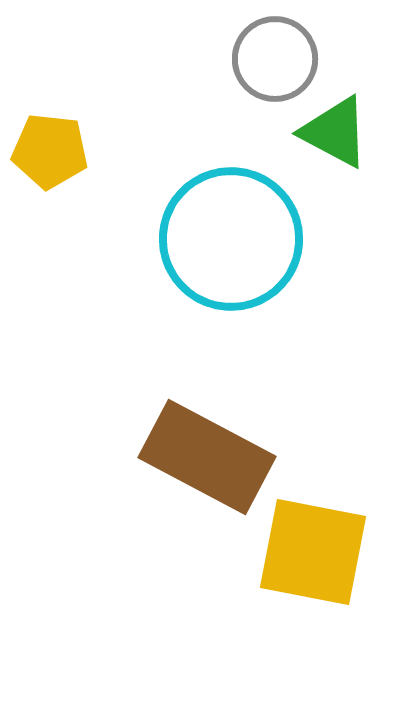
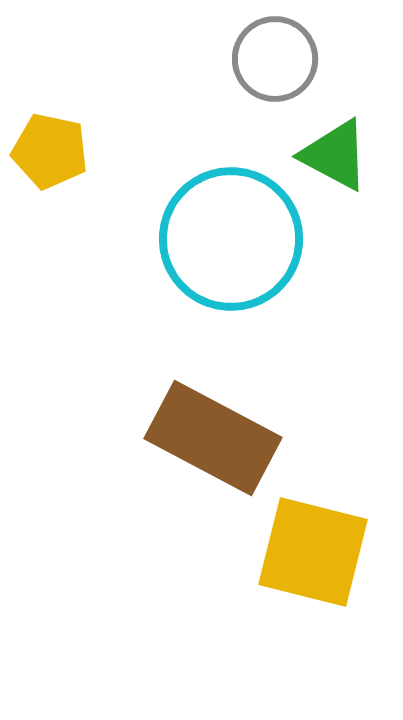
green triangle: moved 23 px down
yellow pentagon: rotated 6 degrees clockwise
brown rectangle: moved 6 px right, 19 px up
yellow square: rotated 3 degrees clockwise
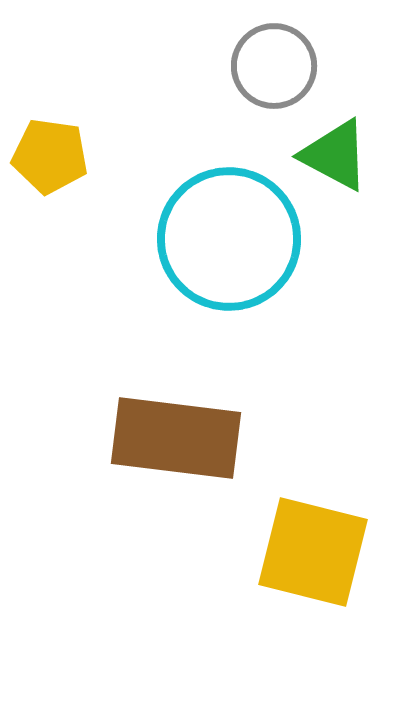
gray circle: moved 1 px left, 7 px down
yellow pentagon: moved 5 px down; rotated 4 degrees counterclockwise
cyan circle: moved 2 px left
brown rectangle: moved 37 px left; rotated 21 degrees counterclockwise
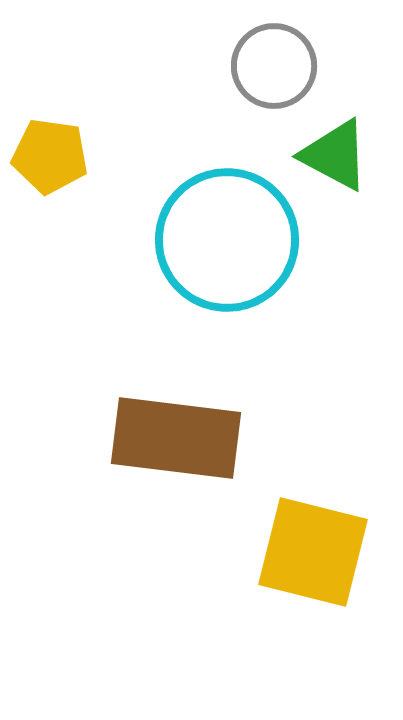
cyan circle: moved 2 px left, 1 px down
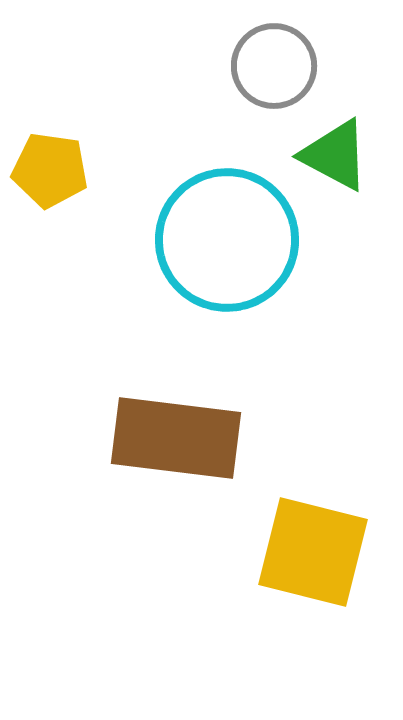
yellow pentagon: moved 14 px down
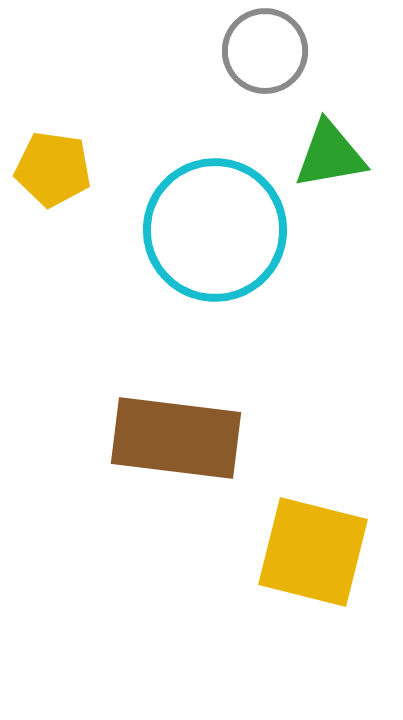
gray circle: moved 9 px left, 15 px up
green triangle: moved 5 px left; rotated 38 degrees counterclockwise
yellow pentagon: moved 3 px right, 1 px up
cyan circle: moved 12 px left, 10 px up
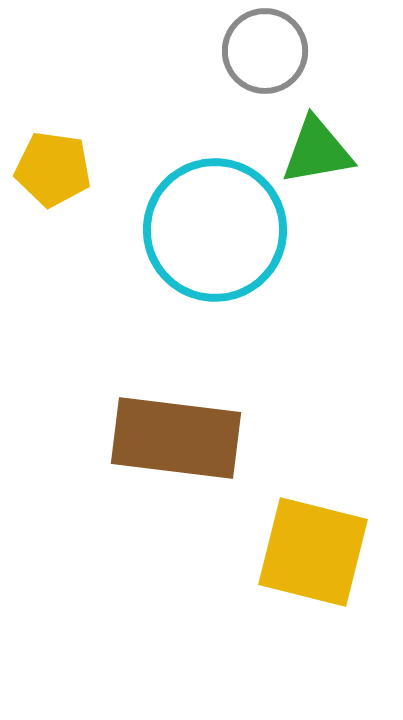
green triangle: moved 13 px left, 4 px up
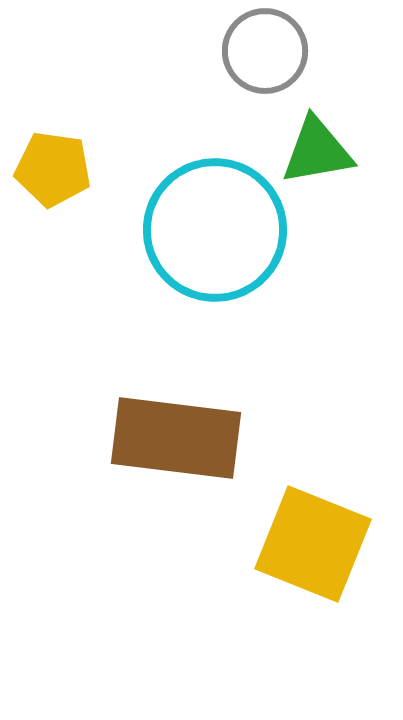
yellow square: moved 8 px up; rotated 8 degrees clockwise
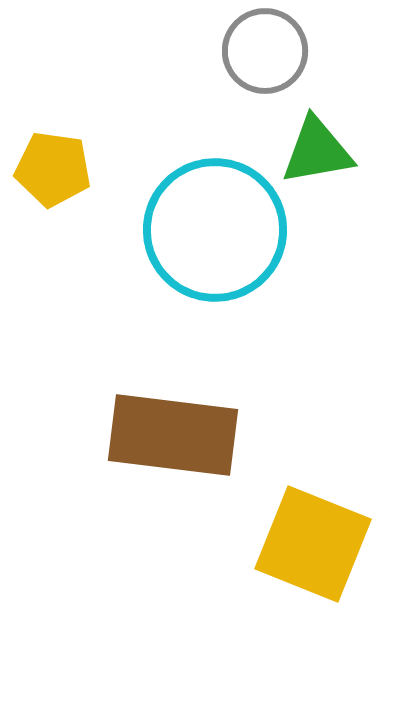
brown rectangle: moved 3 px left, 3 px up
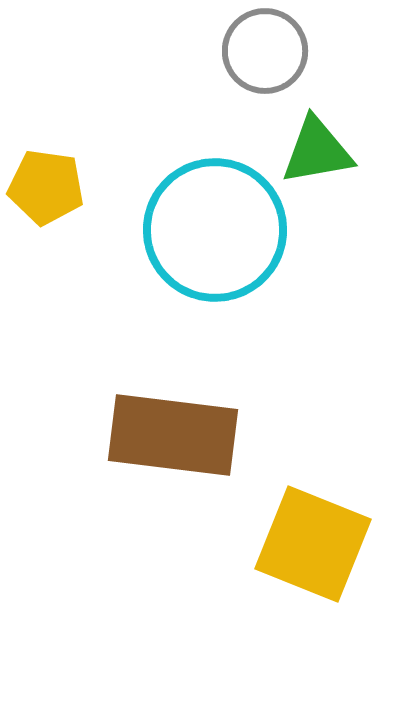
yellow pentagon: moved 7 px left, 18 px down
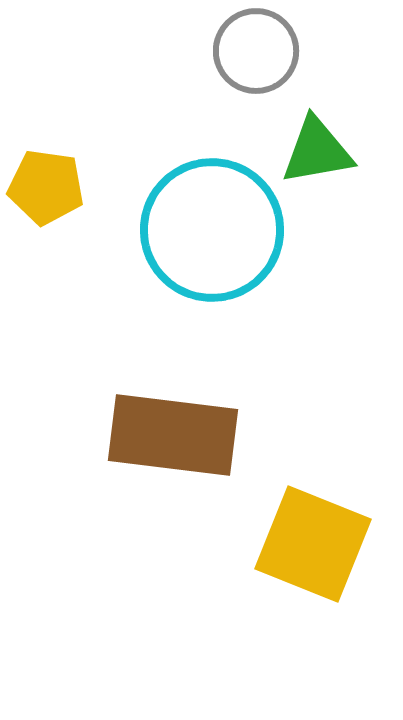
gray circle: moved 9 px left
cyan circle: moved 3 px left
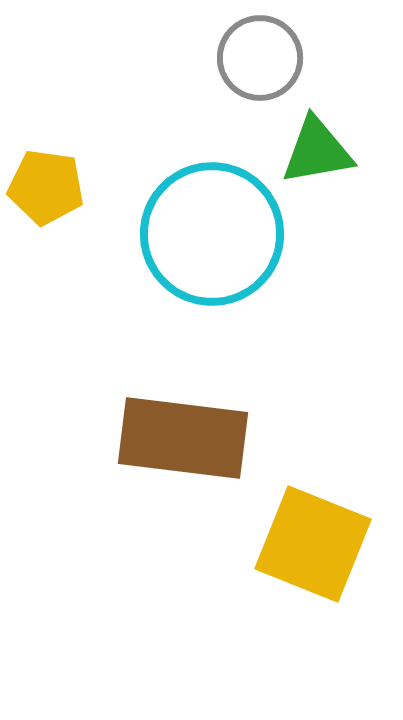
gray circle: moved 4 px right, 7 px down
cyan circle: moved 4 px down
brown rectangle: moved 10 px right, 3 px down
